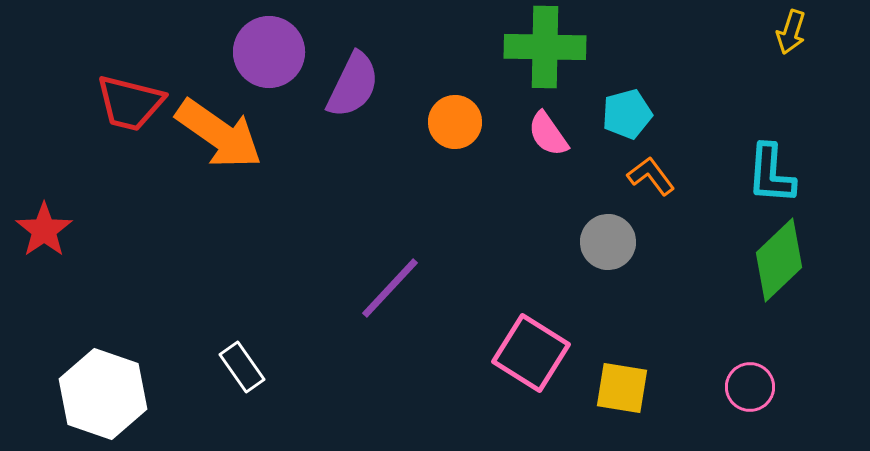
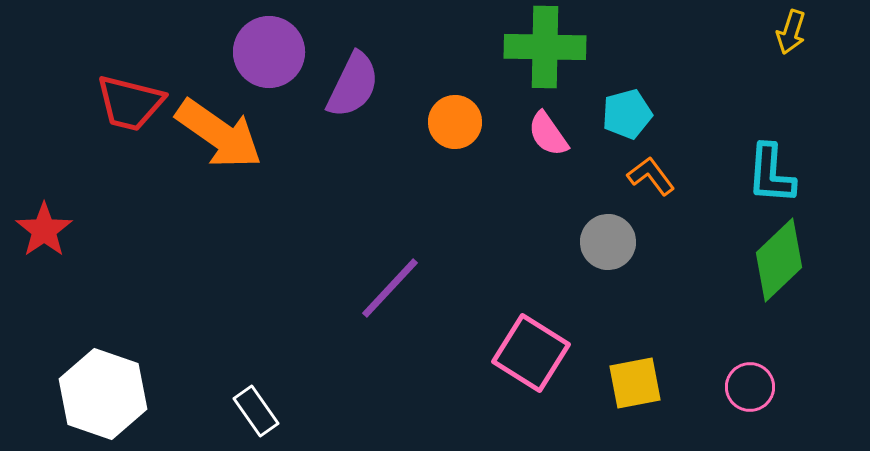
white rectangle: moved 14 px right, 44 px down
yellow square: moved 13 px right, 5 px up; rotated 20 degrees counterclockwise
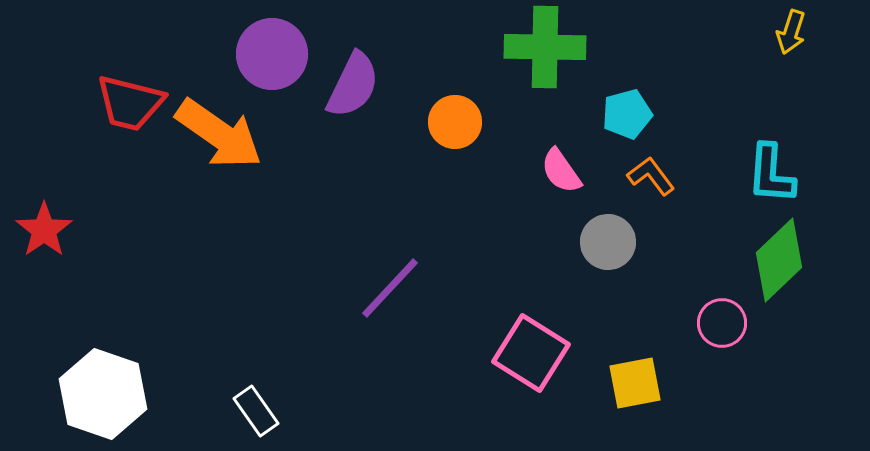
purple circle: moved 3 px right, 2 px down
pink semicircle: moved 13 px right, 37 px down
pink circle: moved 28 px left, 64 px up
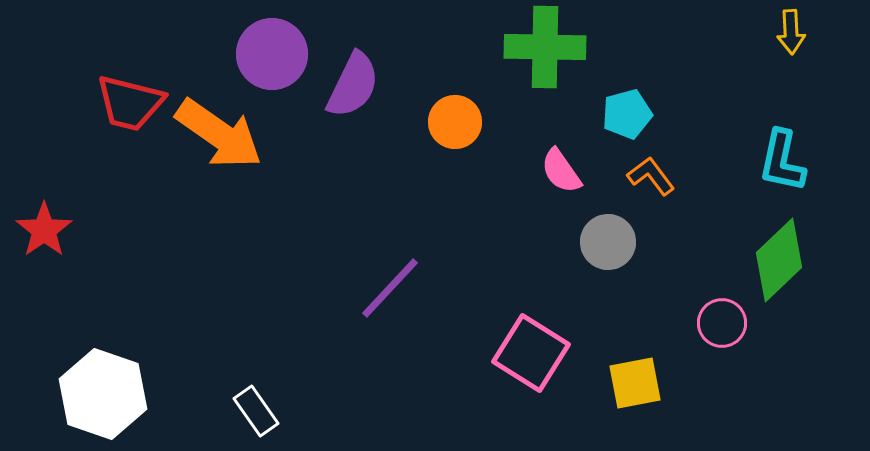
yellow arrow: rotated 21 degrees counterclockwise
cyan L-shape: moved 11 px right, 13 px up; rotated 8 degrees clockwise
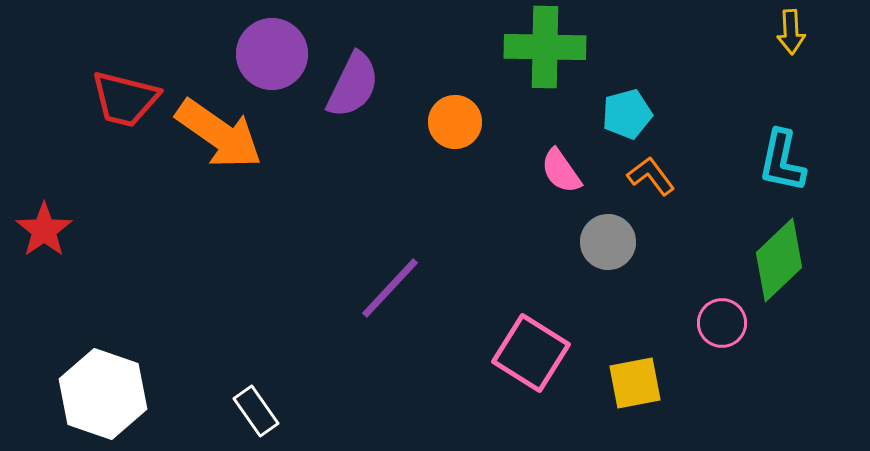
red trapezoid: moved 5 px left, 4 px up
